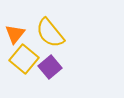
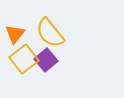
yellow square: rotated 12 degrees clockwise
purple square: moved 4 px left, 7 px up
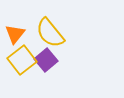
yellow square: moved 2 px left, 1 px down
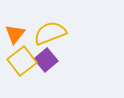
yellow semicircle: rotated 108 degrees clockwise
yellow square: moved 1 px down
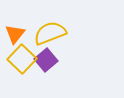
yellow square: moved 2 px up; rotated 8 degrees counterclockwise
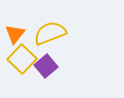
purple square: moved 6 px down
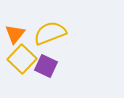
purple square: rotated 25 degrees counterclockwise
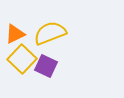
orange triangle: rotated 25 degrees clockwise
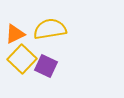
yellow semicircle: moved 4 px up; rotated 12 degrees clockwise
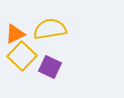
yellow square: moved 3 px up
purple square: moved 4 px right, 1 px down
